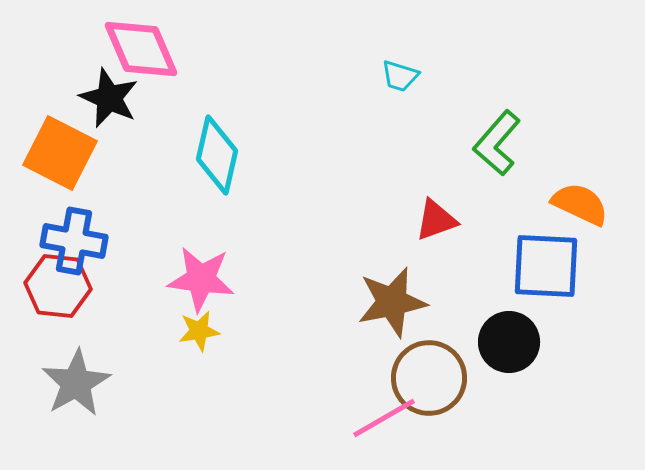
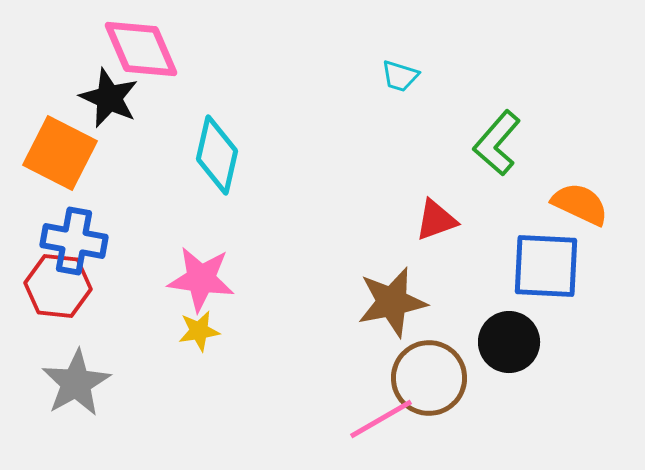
pink line: moved 3 px left, 1 px down
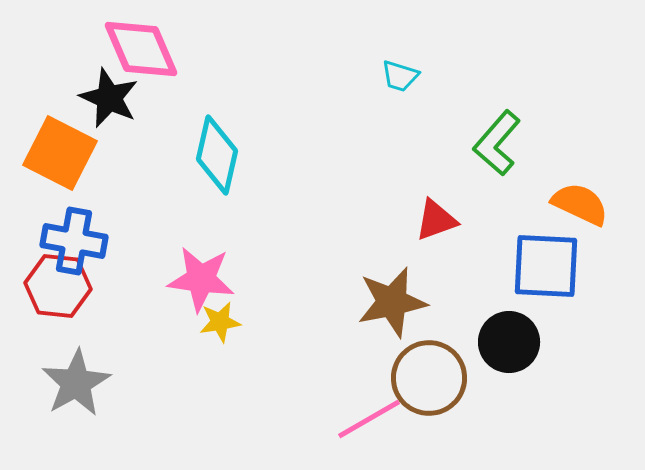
yellow star: moved 21 px right, 9 px up
pink line: moved 12 px left
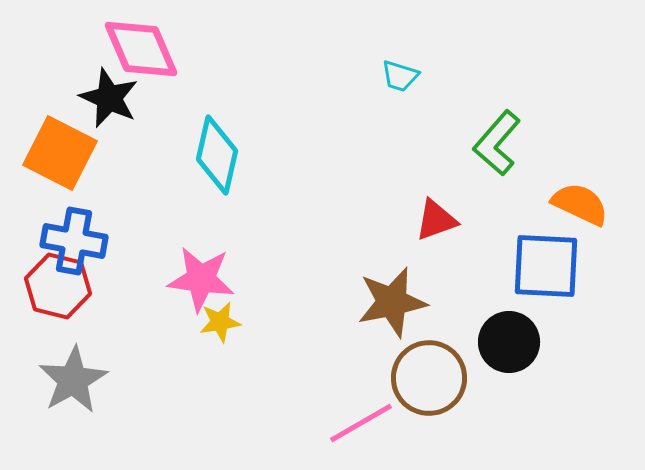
red hexagon: rotated 8 degrees clockwise
gray star: moved 3 px left, 3 px up
pink line: moved 8 px left, 4 px down
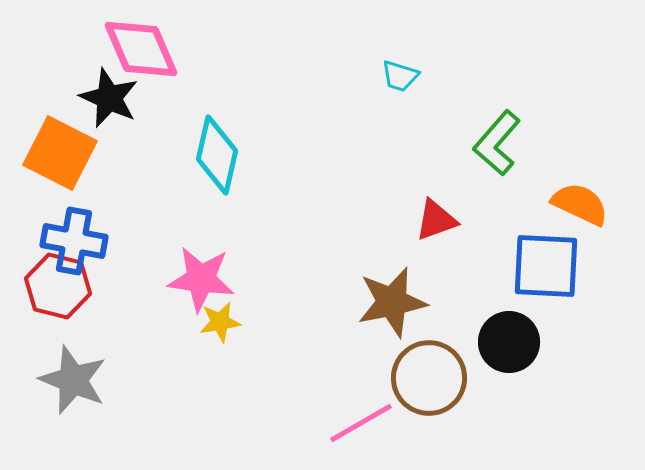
gray star: rotated 20 degrees counterclockwise
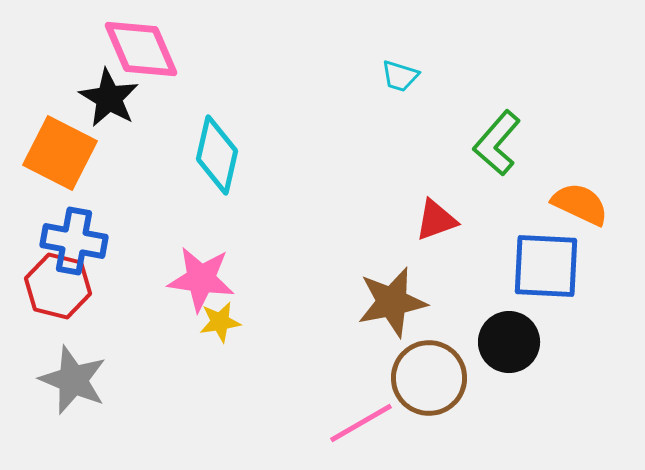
black star: rotated 6 degrees clockwise
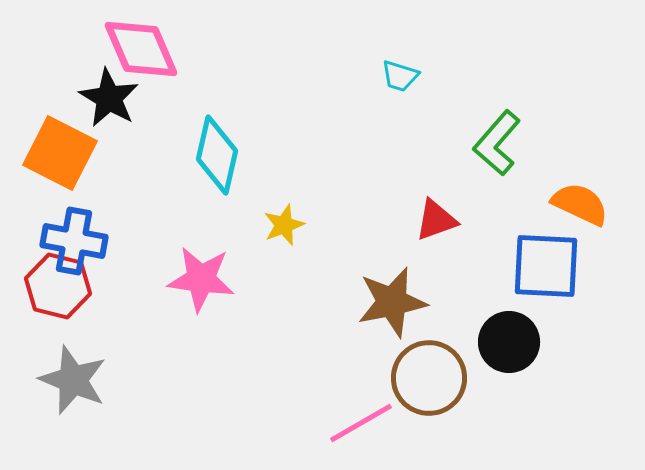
yellow star: moved 64 px right, 97 px up; rotated 12 degrees counterclockwise
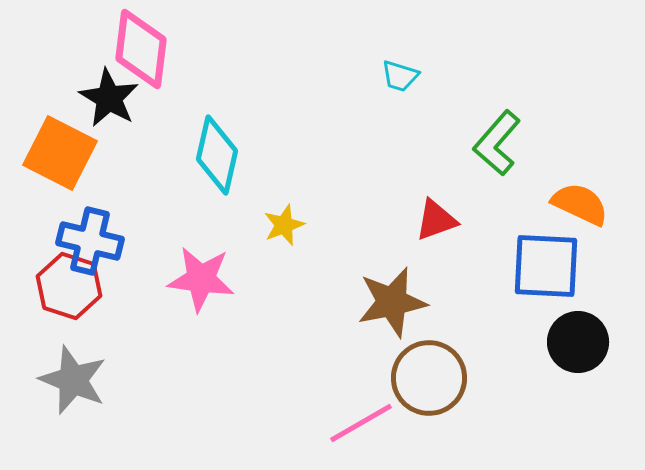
pink diamond: rotated 30 degrees clockwise
blue cross: moved 16 px right; rotated 4 degrees clockwise
red hexagon: moved 11 px right; rotated 4 degrees clockwise
black circle: moved 69 px right
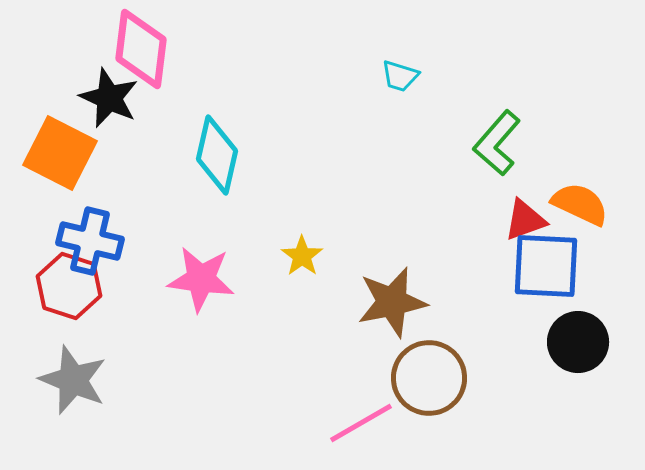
black star: rotated 6 degrees counterclockwise
red triangle: moved 89 px right
yellow star: moved 18 px right, 31 px down; rotated 15 degrees counterclockwise
